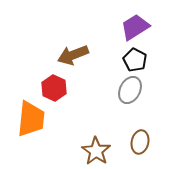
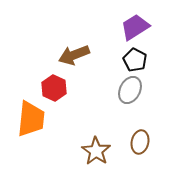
brown arrow: moved 1 px right
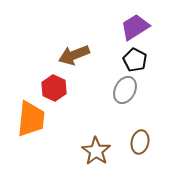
gray ellipse: moved 5 px left
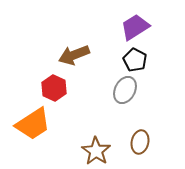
orange trapezoid: moved 2 px right, 5 px down; rotated 51 degrees clockwise
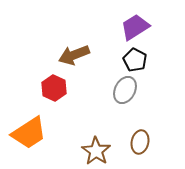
orange trapezoid: moved 4 px left, 9 px down
